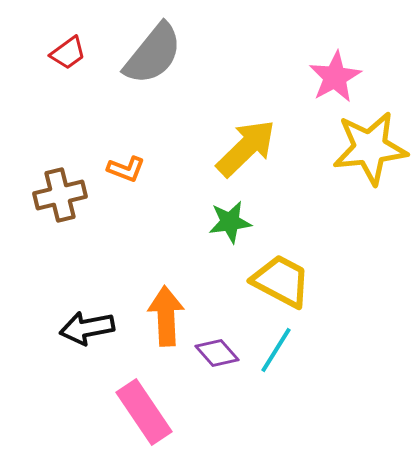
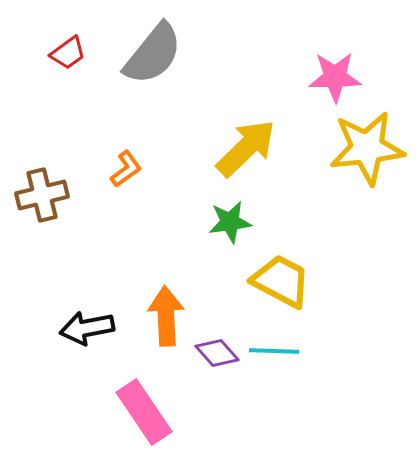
pink star: rotated 28 degrees clockwise
yellow star: moved 3 px left
orange L-shape: rotated 57 degrees counterclockwise
brown cross: moved 18 px left
cyan line: moved 2 px left, 1 px down; rotated 60 degrees clockwise
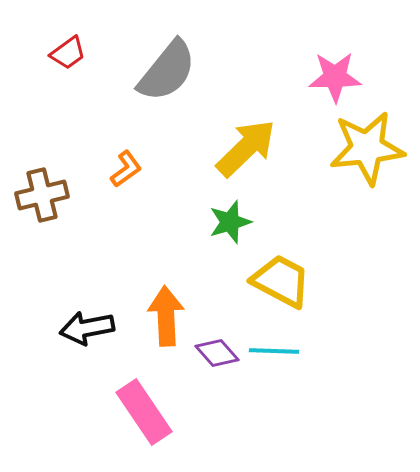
gray semicircle: moved 14 px right, 17 px down
green star: rotated 9 degrees counterclockwise
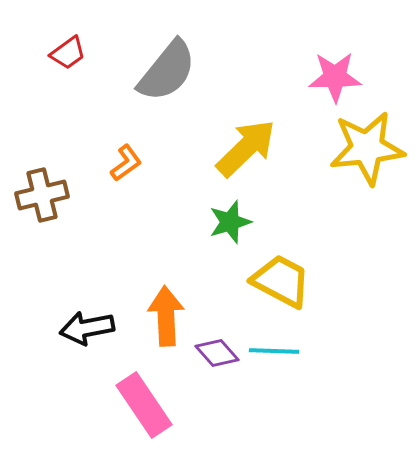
orange L-shape: moved 6 px up
pink rectangle: moved 7 px up
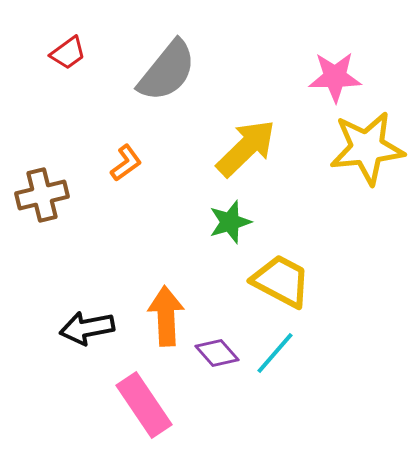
cyan line: moved 1 px right, 2 px down; rotated 51 degrees counterclockwise
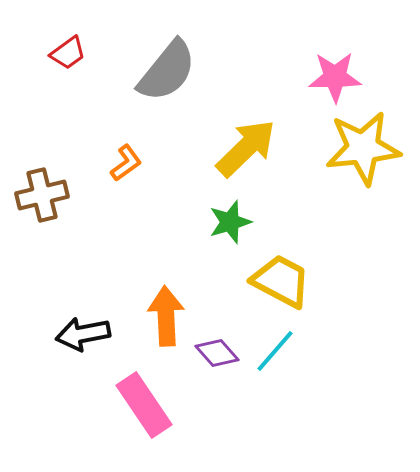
yellow star: moved 4 px left
black arrow: moved 4 px left, 6 px down
cyan line: moved 2 px up
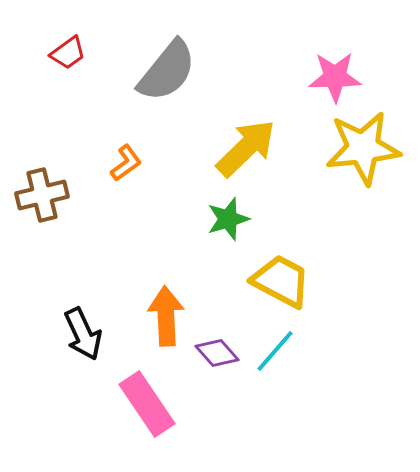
green star: moved 2 px left, 3 px up
black arrow: rotated 104 degrees counterclockwise
pink rectangle: moved 3 px right, 1 px up
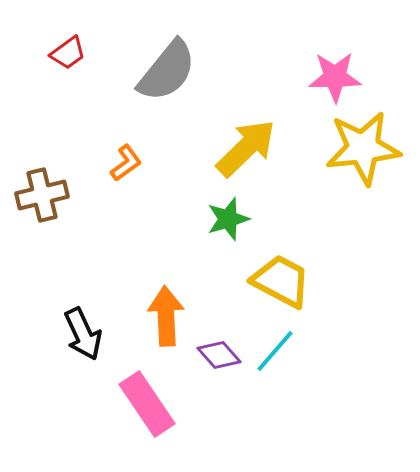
purple diamond: moved 2 px right, 2 px down
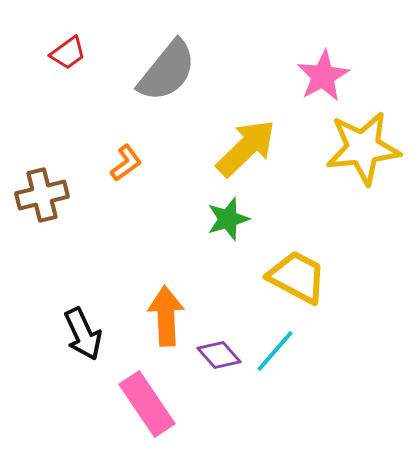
pink star: moved 12 px left, 1 px up; rotated 28 degrees counterclockwise
yellow trapezoid: moved 16 px right, 4 px up
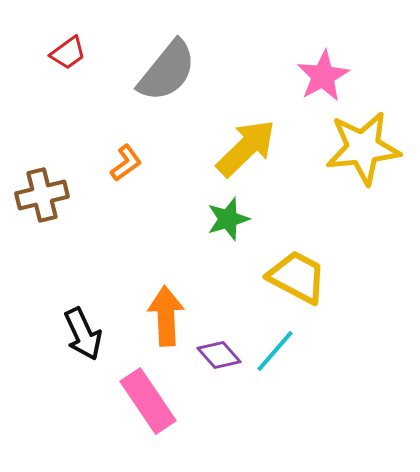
pink rectangle: moved 1 px right, 3 px up
